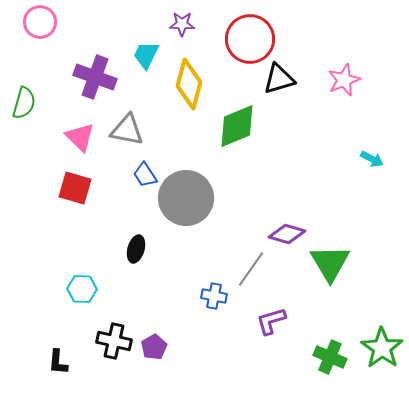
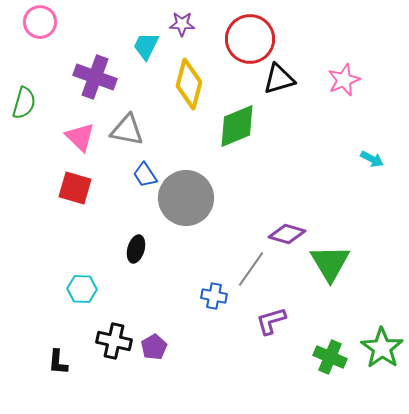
cyan trapezoid: moved 9 px up
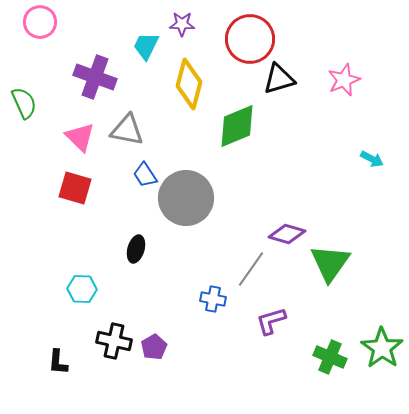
green semicircle: rotated 40 degrees counterclockwise
green triangle: rotated 6 degrees clockwise
blue cross: moved 1 px left, 3 px down
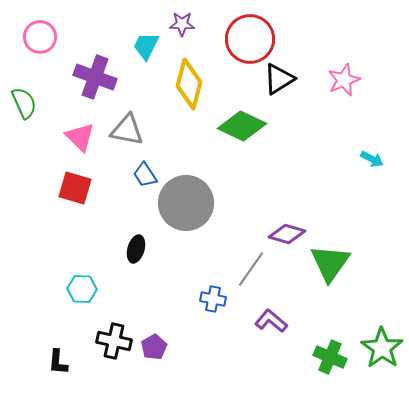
pink circle: moved 15 px down
black triangle: rotated 16 degrees counterclockwise
green diamond: moved 5 px right; rotated 48 degrees clockwise
gray circle: moved 5 px down
purple L-shape: rotated 56 degrees clockwise
